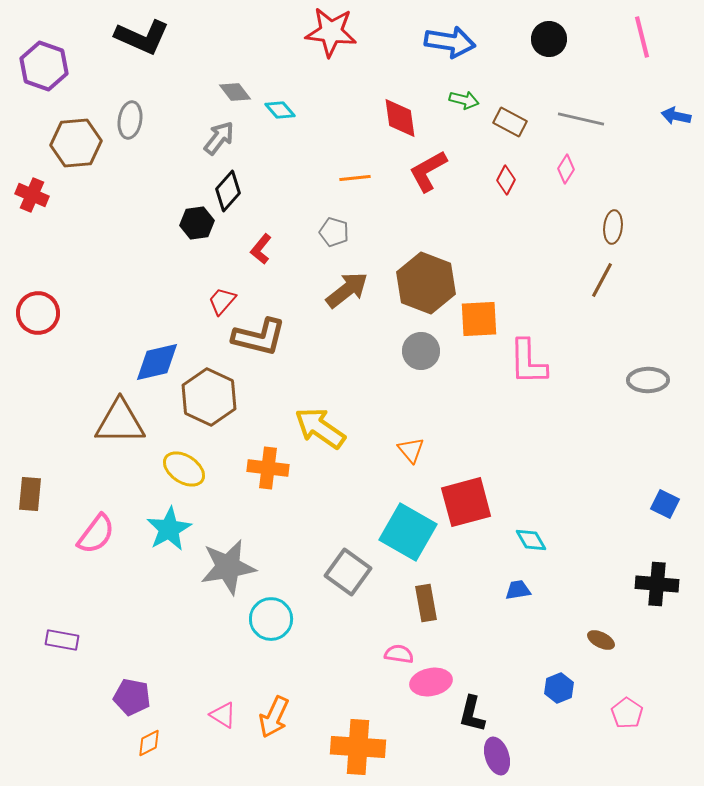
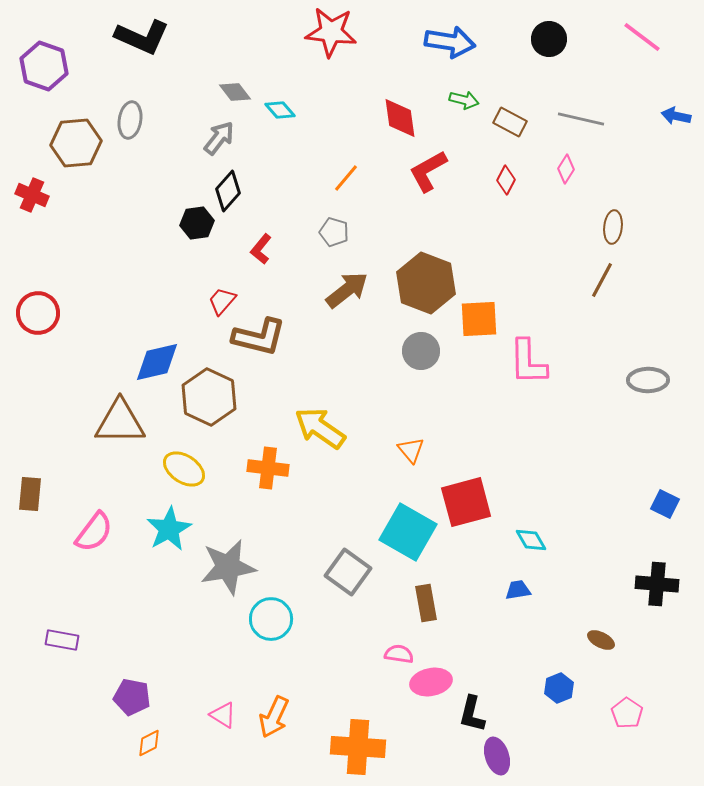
pink line at (642, 37): rotated 39 degrees counterclockwise
orange line at (355, 178): moved 9 px left; rotated 44 degrees counterclockwise
pink semicircle at (96, 534): moved 2 px left, 2 px up
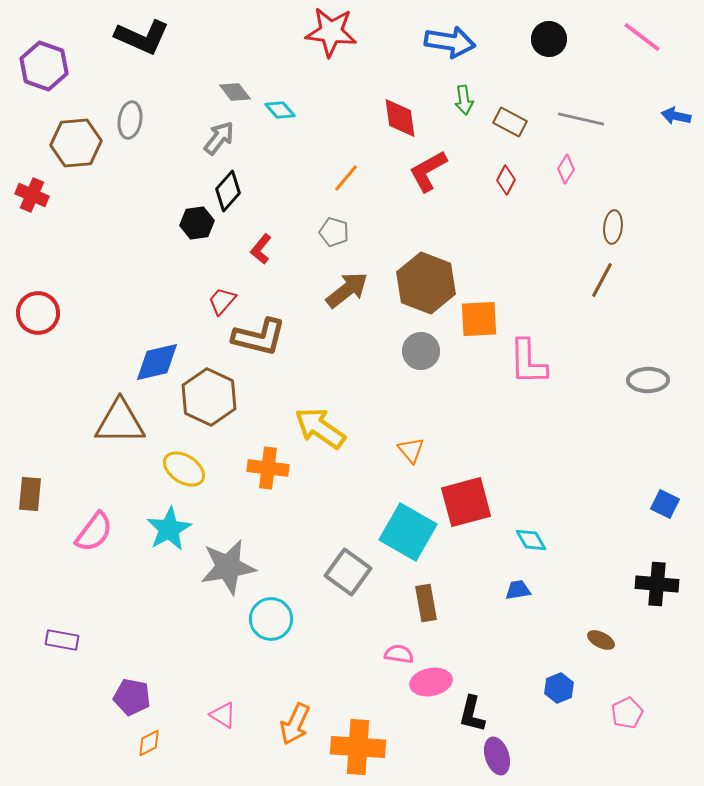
green arrow at (464, 100): rotated 68 degrees clockwise
pink pentagon at (627, 713): rotated 12 degrees clockwise
orange arrow at (274, 717): moved 21 px right, 7 px down
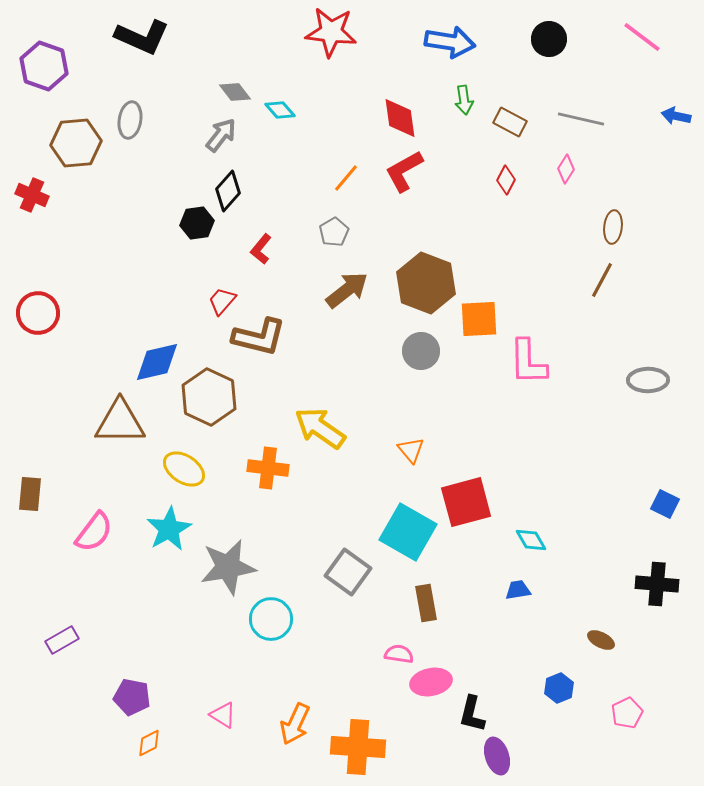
gray arrow at (219, 138): moved 2 px right, 3 px up
red L-shape at (428, 171): moved 24 px left
gray pentagon at (334, 232): rotated 24 degrees clockwise
purple rectangle at (62, 640): rotated 40 degrees counterclockwise
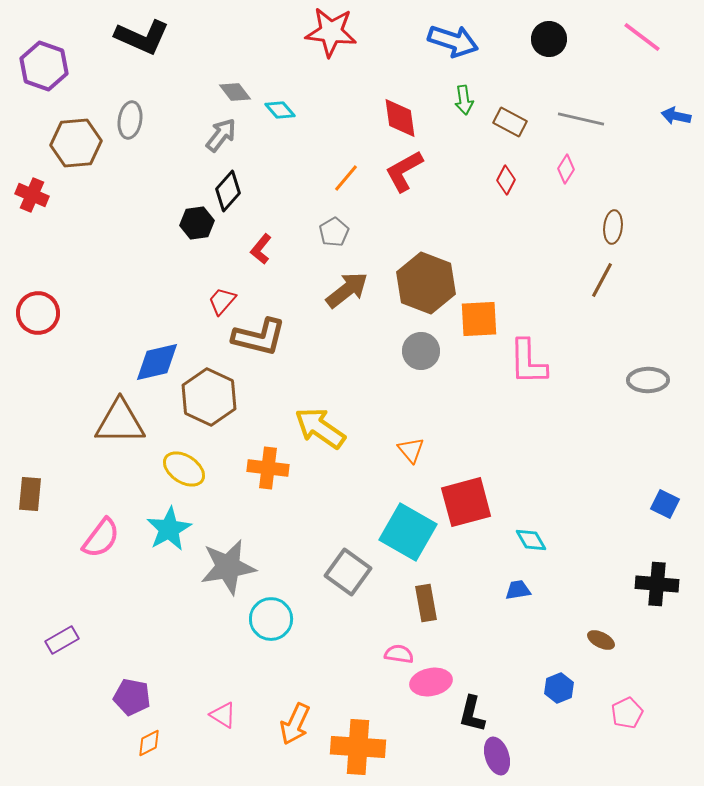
blue arrow at (450, 42): moved 3 px right, 1 px up; rotated 9 degrees clockwise
pink semicircle at (94, 532): moved 7 px right, 6 px down
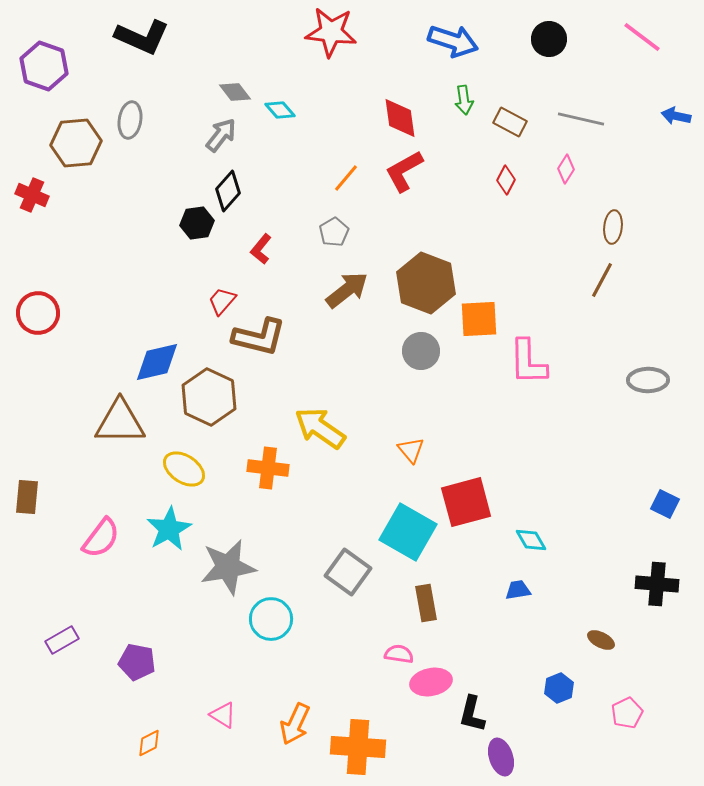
brown rectangle at (30, 494): moved 3 px left, 3 px down
purple pentagon at (132, 697): moved 5 px right, 35 px up
purple ellipse at (497, 756): moved 4 px right, 1 px down
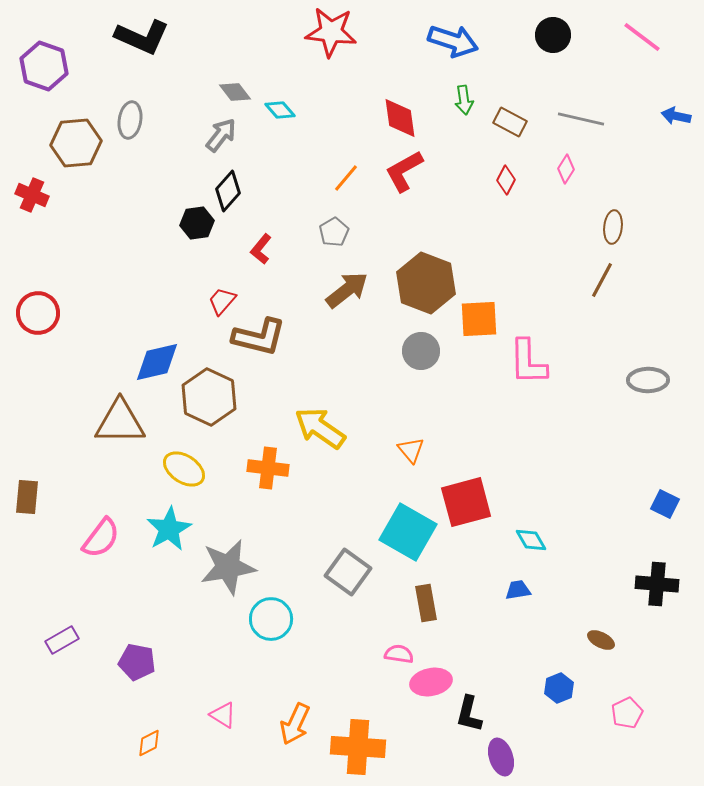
black circle at (549, 39): moved 4 px right, 4 px up
black L-shape at (472, 714): moved 3 px left
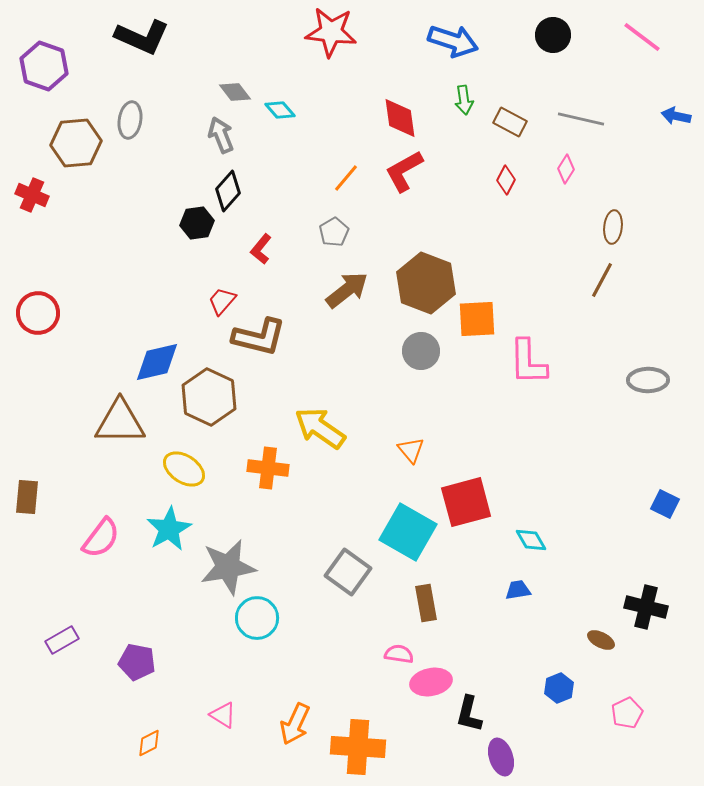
gray arrow at (221, 135): rotated 60 degrees counterclockwise
orange square at (479, 319): moved 2 px left
black cross at (657, 584): moved 11 px left, 23 px down; rotated 9 degrees clockwise
cyan circle at (271, 619): moved 14 px left, 1 px up
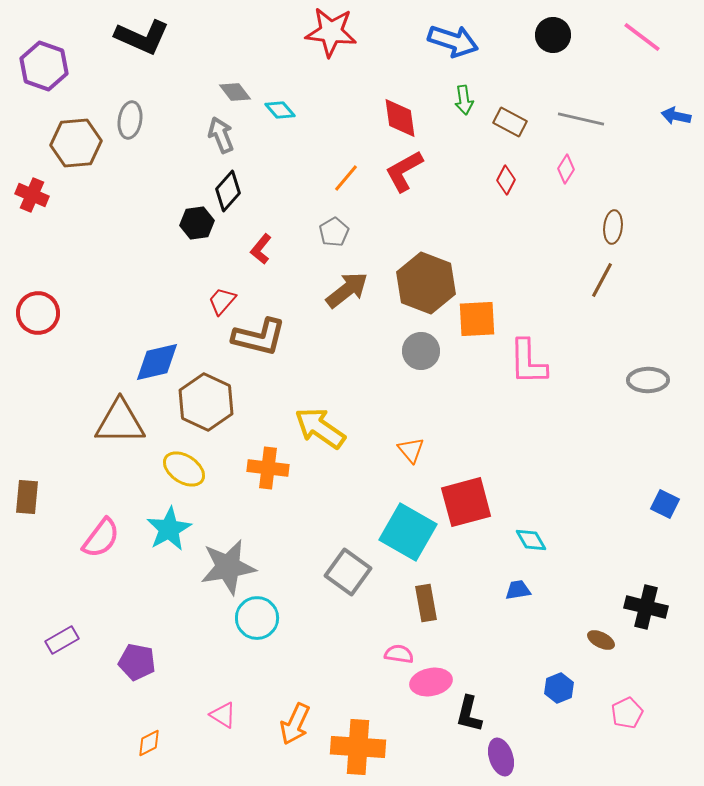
brown hexagon at (209, 397): moved 3 px left, 5 px down
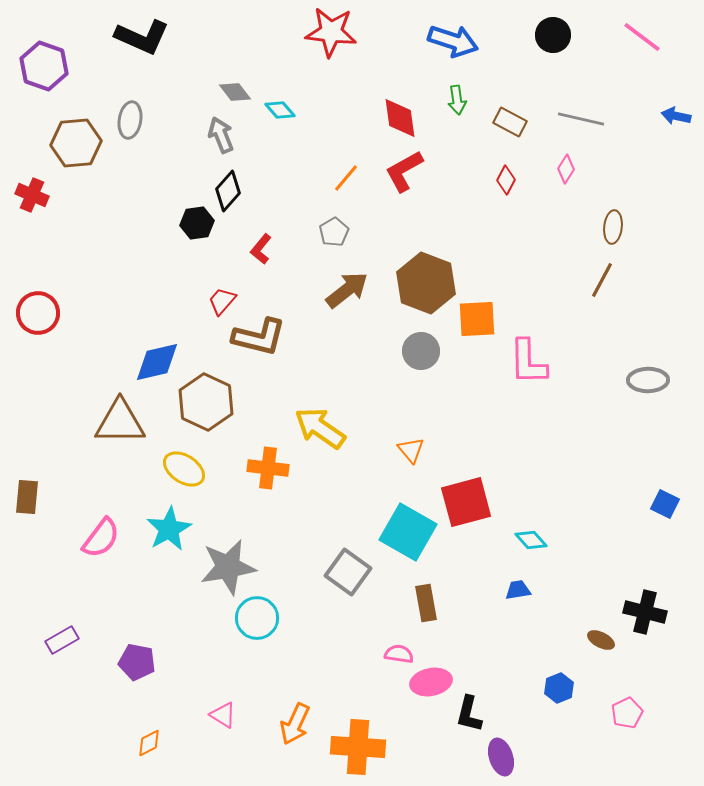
green arrow at (464, 100): moved 7 px left
cyan diamond at (531, 540): rotated 12 degrees counterclockwise
black cross at (646, 607): moved 1 px left, 5 px down
